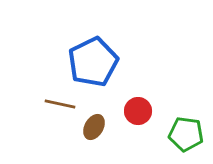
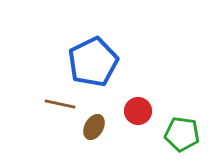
green pentagon: moved 4 px left
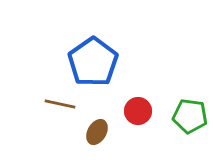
blue pentagon: rotated 9 degrees counterclockwise
brown ellipse: moved 3 px right, 5 px down
green pentagon: moved 8 px right, 18 px up
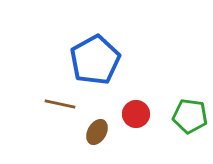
blue pentagon: moved 2 px right, 2 px up; rotated 6 degrees clockwise
red circle: moved 2 px left, 3 px down
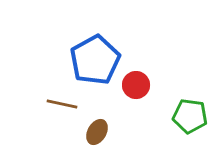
brown line: moved 2 px right
red circle: moved 29 px up
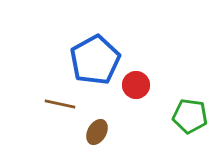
brown line: moved 2 px left
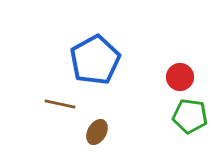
red circle: moved 44 px right, 8 px up
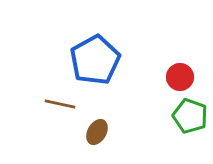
green pentagon: rotated 12 degrees clockwise
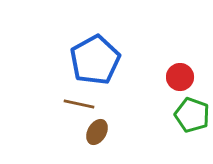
brown line: moved 19 px right
green pentagon: moved 2 px right, 1 px up
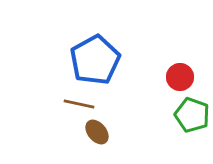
brown ellipse: rotated 70 degrees counterclockwise
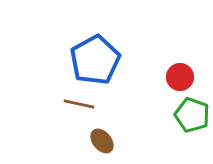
brown ellipse: moved 5 px right, 9 px down
